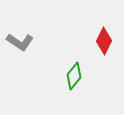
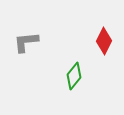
gray L-shape: moved 6 px right; rotated 140 degrees clockwise
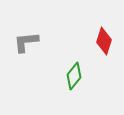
red diamond: rotated 8 degrees counterclockwise
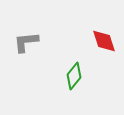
red diamond: rotated 36 degrees counterclockwise
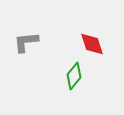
red diamond: moved 12 px left, 3 px down
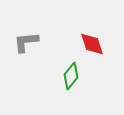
green diamond: moved 3 px left
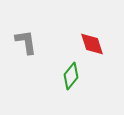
gray L-shape: rotated 88 degrees clockwise
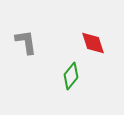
red diamond: moved 1 px right, 1 px up
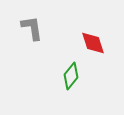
gray L-shape: moved 6 px right, 14 px up
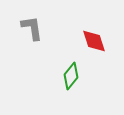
red diamond: moved 1 px right, 2 px up
